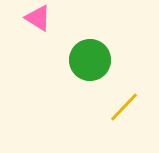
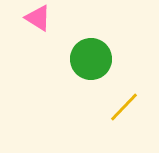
green circle: moved 1 px right, 1 px up
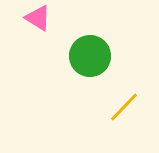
green circle: moved 1 px left, 3 px up
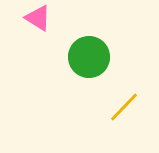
green circle: moved 1 px left, 1 px down
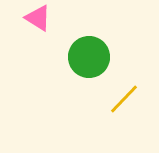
yellow line: moved 8 px up
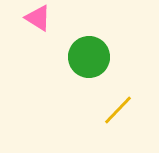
yellow line: moved 6 px left, 11 px down
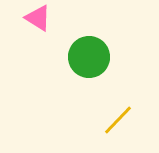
yellow line: moved 10 px down
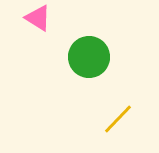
yellow line: moved 1 px up
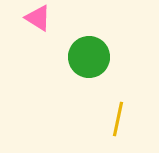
yellow line: rotated 32 degrees counterclockwise
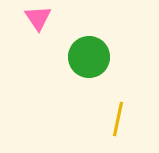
pink triangle: rotated 24 degrees clockwise
